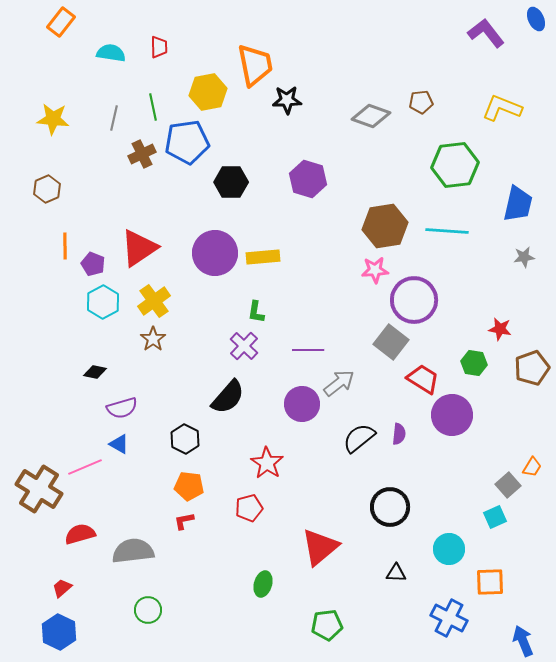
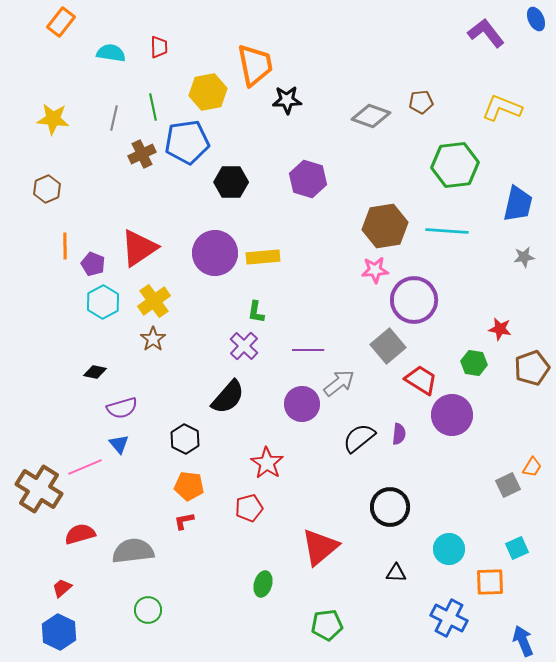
gray square at (391, 342): moved 3 px left, 4 px down; rotated 12 degrees clockwise
red trapezoid at (423, 379): moved 2 px left, 1 px down
blue triangle at (119, 444): rotated 20 degrees clockwise
gray square at (508, 485): rotated 15 degrees clockwise
cyan square at (495, 517): moved 22 px right, 31 px down
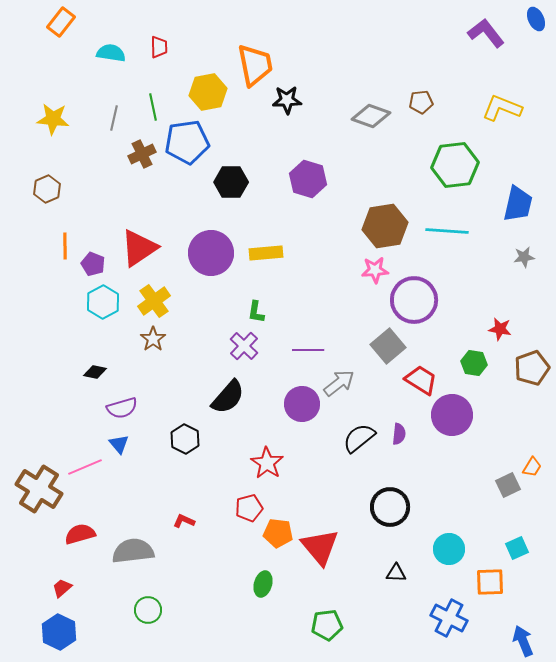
purple circle at (215, 253): moved 4 px left
yellow rectangle at (263, 257): moved 3 px right, 4 px up
orange pentagon at (189, 486): moved 89 px right, 47 px down
red L-shape at (184, 521): rotated 35 degrees clockwise
red triangle at (320, 547): rotated 30 degrees counterclockwise
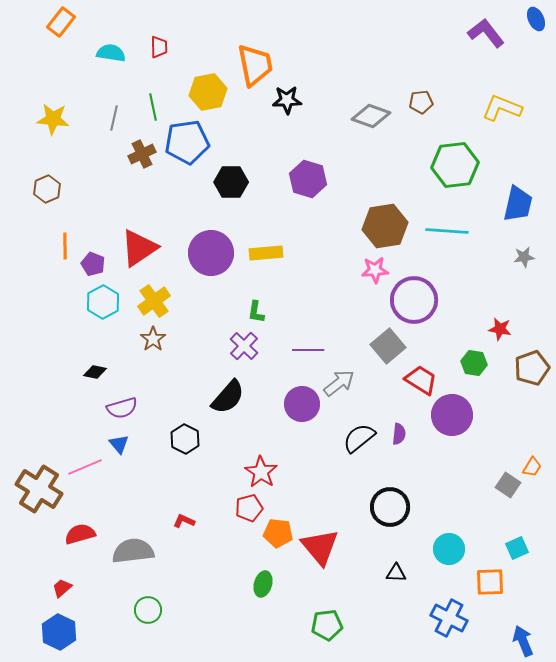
red star at (267, 463): moved 6 px left, 9 px down
gray square at (508, 485): rotated 30 degrees counterclockwise
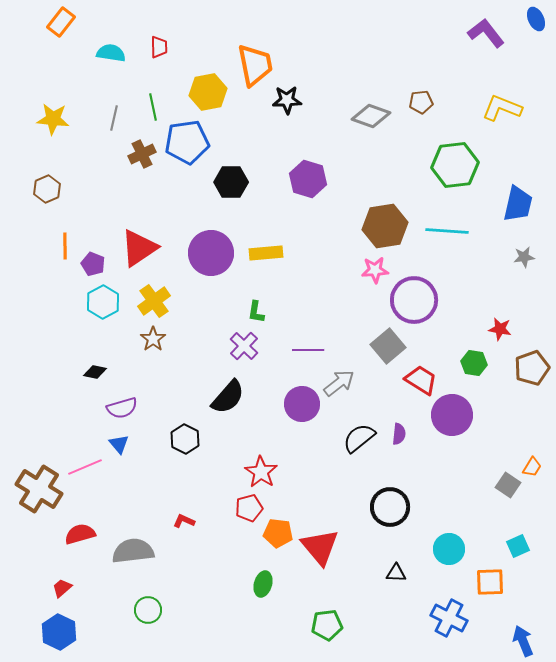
cyan square at (517, 548): moved 1 px right, 2 px up
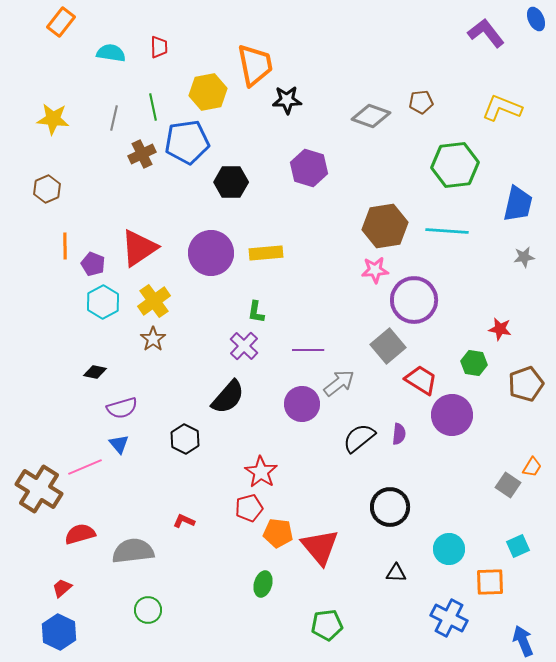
purple hexagon at (308, 179): moved 1 px right, 11 px up
brown pentagon at (532, 368): moved 6 px left, 16 px down
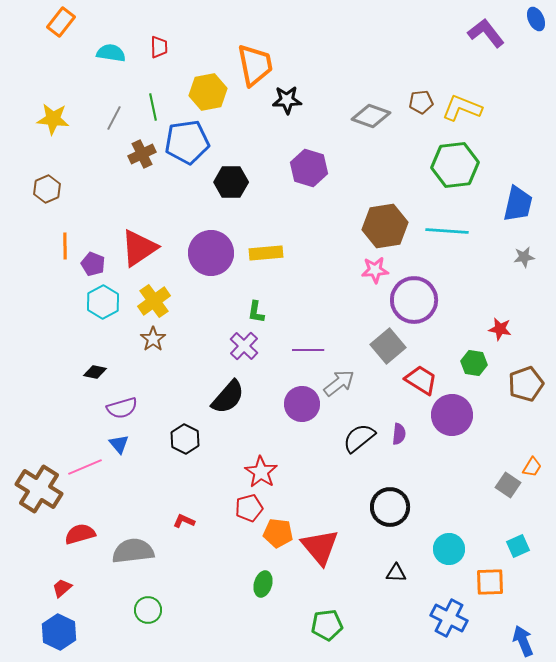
yellow L-shape at (502, 108): moved 40 px left
gray line at (114, 118): rotated 15 degrees clockwise
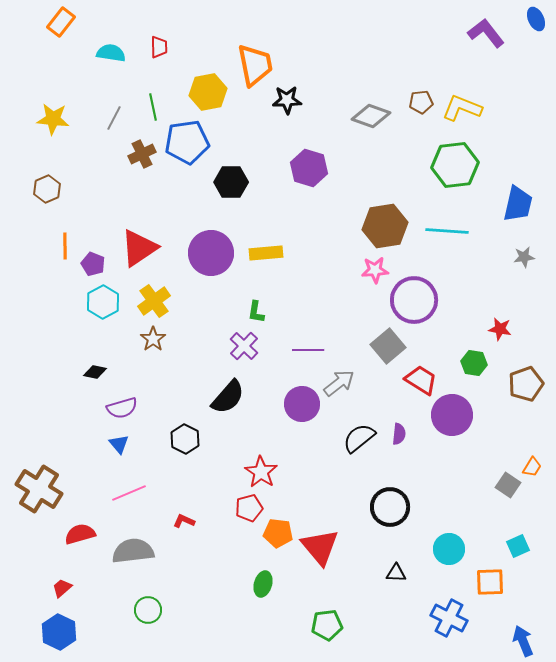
pink line at (85, 467): moved 44 px right, 26 px down
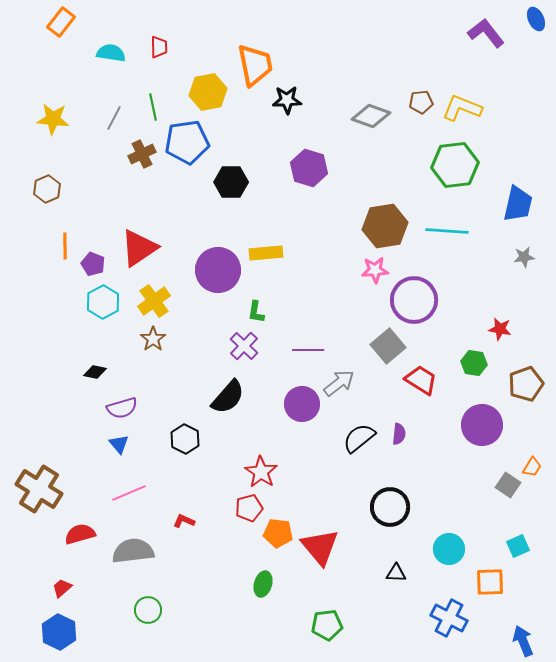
purple circle at (211, 253): moved 7 px right, 17 px down
purple circle at (452, 415): moved 30 px right, 10 px down
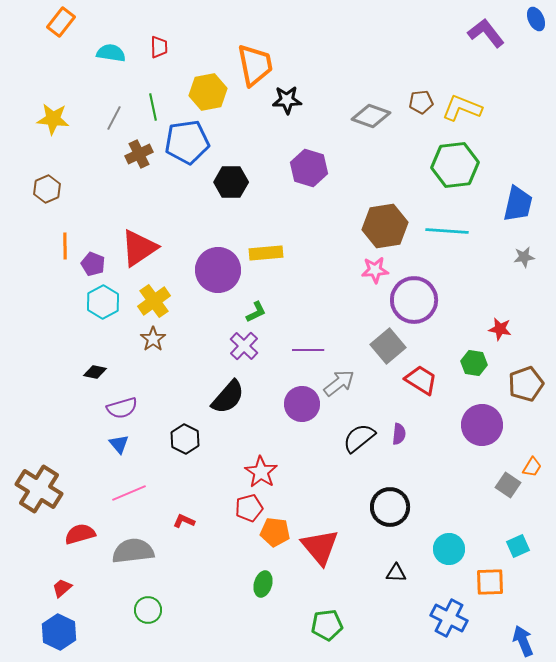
brown cross at (142, 154): moved 3 px left
green L-shape at (256, 312): rotated 125 degrees counterclockwise
orange pentagon at (278, 533): moved 3 px left, 1 px up
